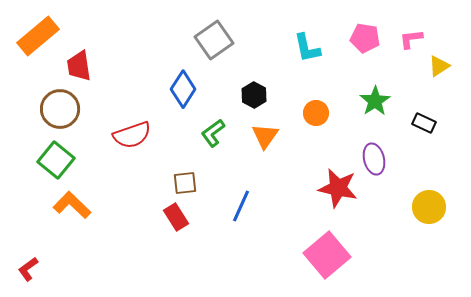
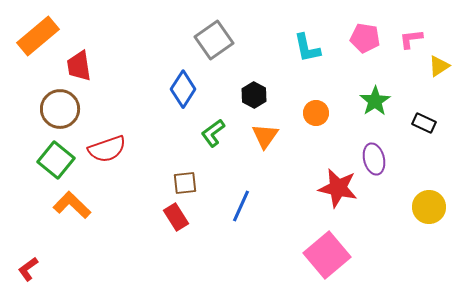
red semicircle: moved 25 px left, 14 px down
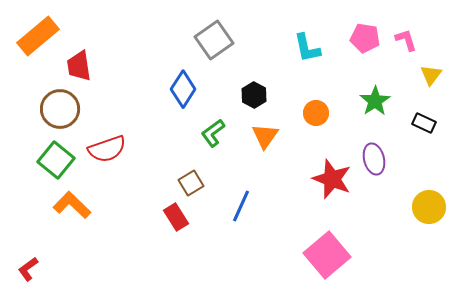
pink L-shape: moved 5 px left, 1 px down; rotated 80 degrees clockwise
yellow triangle: moved 8 px left, 9 px down; rotated 20 degrees counterclockwise
brown square: moved 6 px right; rotated 25 degrees counterclockwise
red star: moved 6 px left, 9 px up; rotated 9 degrees clockwise
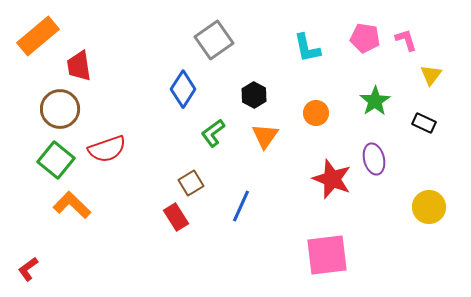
pink square: rotated 33 degrees clockwise
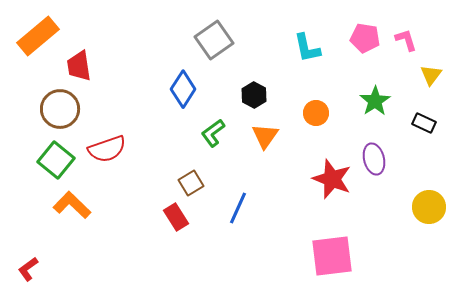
blue line: moved 3 px left, 2 px down
pink square: moved 5 px right, 1 px down
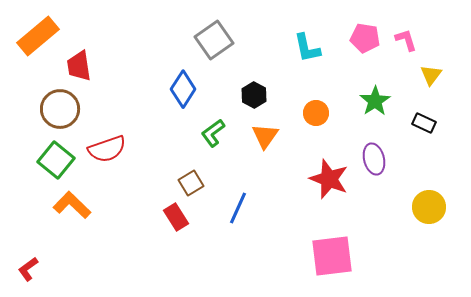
red star: moved 3 px left
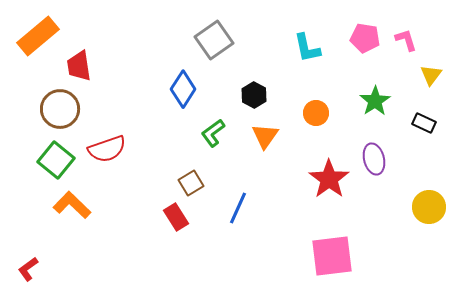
red star: rotated 15 degrees clockwise
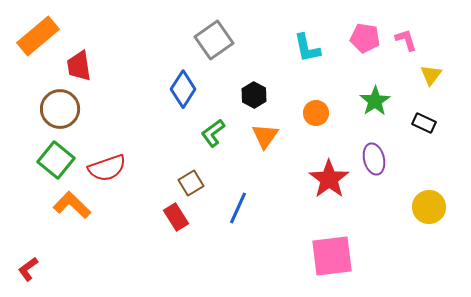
red semicircle: moved 19 px down
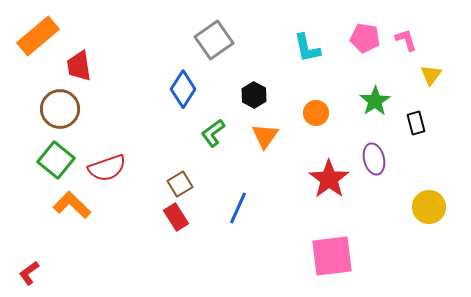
black rectangle: moved 8 px left; rotated 50 degrees clockwise
brown square: moved 11 px left, 1 px down
red L-shape: moved 1 px right, 4 px down
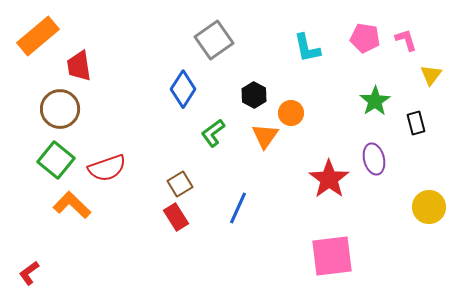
orange circle: moved 25 px left
